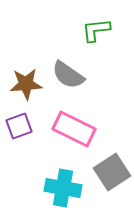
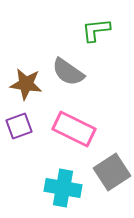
gray semicircle: moved 3 px up
brown star: rotated 12 degrees clockwise
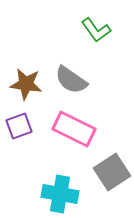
green L-shape: rotated 120 degrees counterclockwise
gray semicircle: moved 3 px right, 8 px down
cyan cross: moved 3 px left, 6 px down
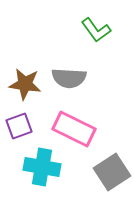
gray semicircle: moved 2 px left, 2 px up; rotated 32 degrees counterclockwise
brown star: moved 1 px left
cyan cross: moved 18 px left, 27 px up
